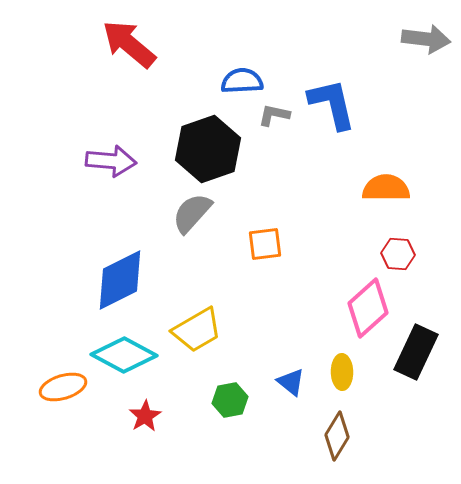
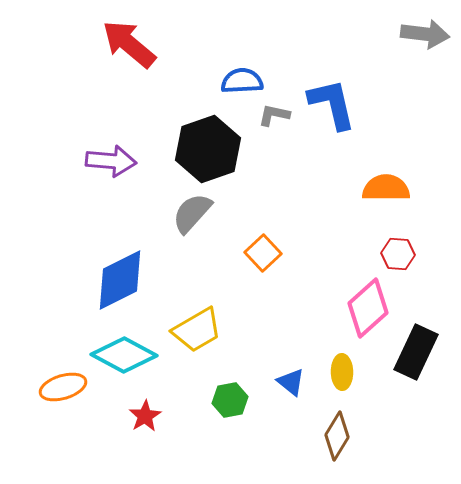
gray arrow: moved 1 px left, 5 px up
orange square: moved 2 px left, 9 px down; rotated 36 degrees counterclockwise
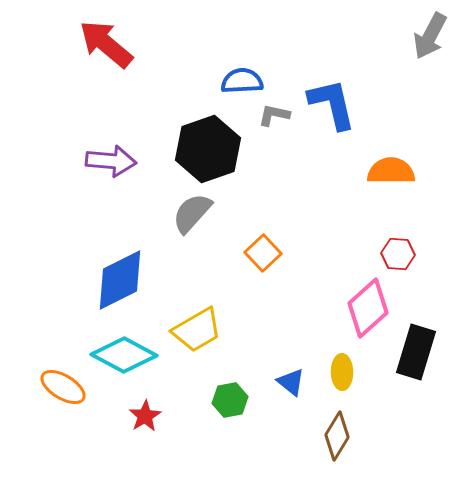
gray arrow: moved 5 px right, 2 px down; rotated 111 degrees clockwise
red arrow: moved 23 px left
orange semicircle: moved 5 px right, 17 px up
black rectangle: rotated 8 degrees counterclockwise
orange ellipse: rotated 48 degrees clockwise
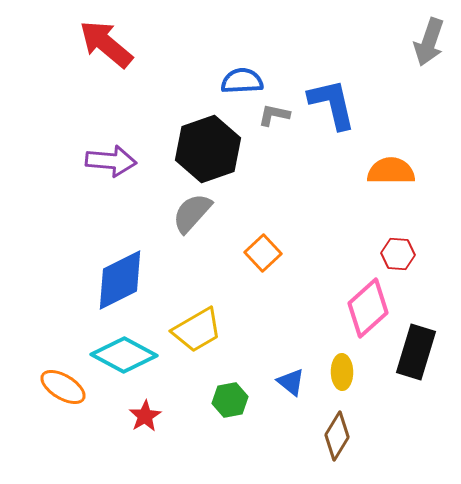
gray arrow: moved 1 px left, 6 px down; rotated 9 degrees counterclockwise
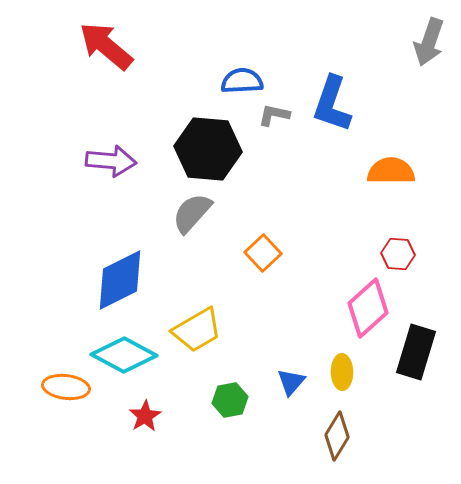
red arrow: moved 2 px down
blue L-shape: rotated 148 degrees counterclockwise
black hexagon: rotated 24 degrees clockwise
blue triangle: rotated 32 degrees clockwise
orange ellipse: moved 3 px right; rotated 24 degrees counterclockwise
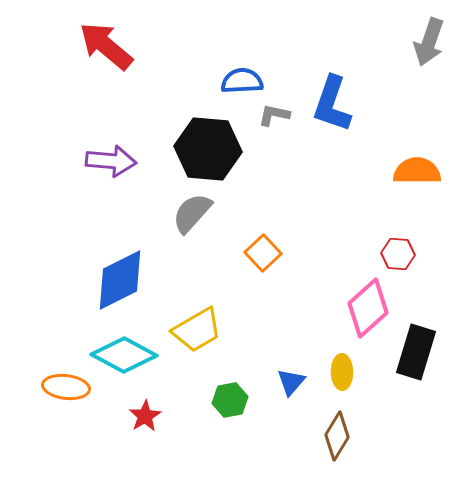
orange semicircle: moved 26 px right
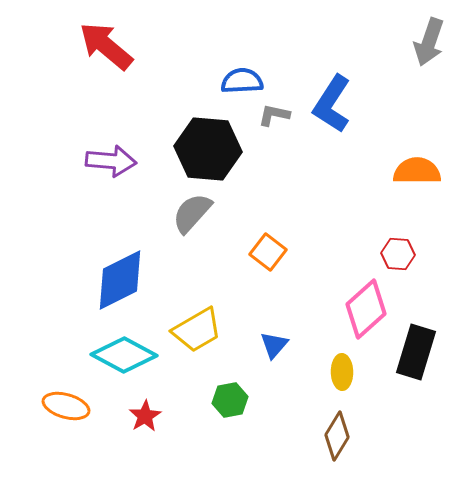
blue L-shape: rotated 14 degrees clockwise
orange square: moved 5 px right, 1 px up; rotated 9 degrees counterclockwise
pink diamond: moved 2 px left, 1 px down
blue triangle: moved 17 px left, 37 px up
orange ellipse: moved 19 px down; rotated 9 degrees clockwise
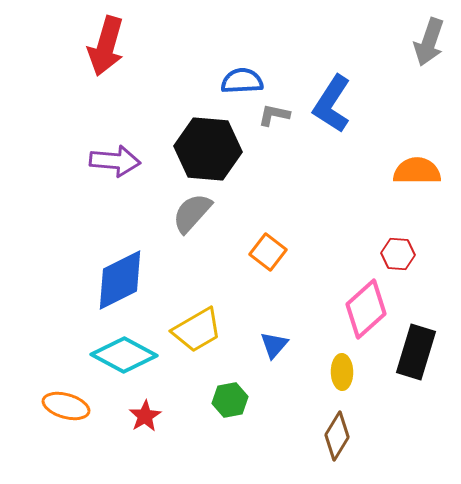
red arrow: rotated 114 degrees counterclockwise
purple arrow: moved 4 px right
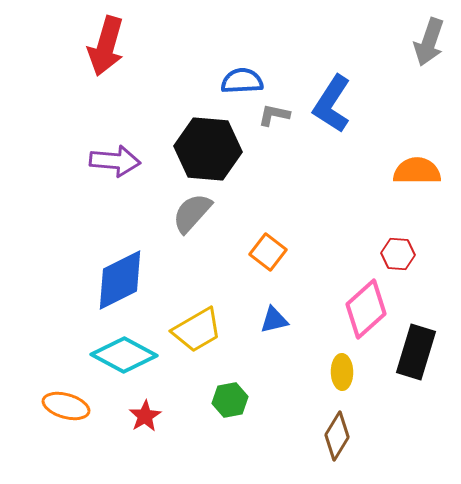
blue triangle: moved 25 px up; rotated 36 degrees clockwise
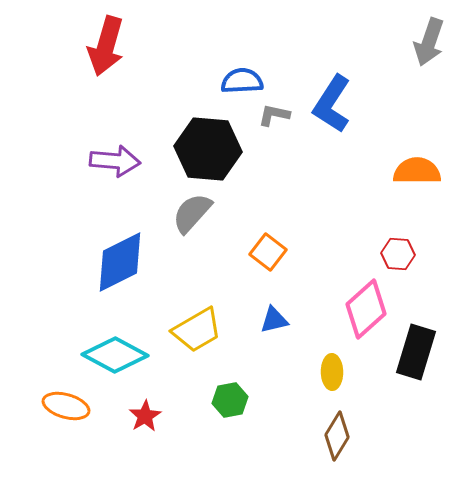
blue diamond: moved 18 px up
cyan diamond: moved 9 px left
yellow ellipse: moved 10 px left
